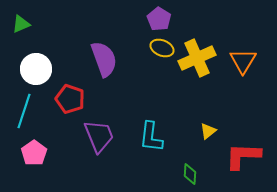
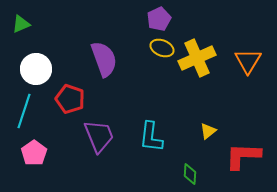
purple pentagon: rotated 15 degrees clockwise
orange triangle: moved 5 px right
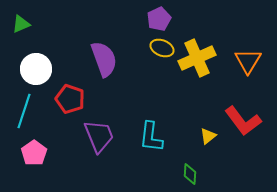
yellow triangle: moved 5 px down
red L-shape: moved 35 px up; rotated 129 degrees counterclockwise
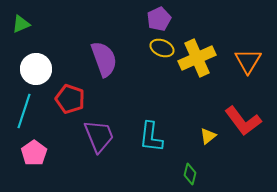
green diamond: rotated 10 degrees clockwise
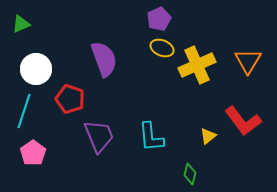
yellow cross: moved 7 px down
cyan L-shape: rotated 12 degrees counterclockwise
pink pentagon: moved 1 px left
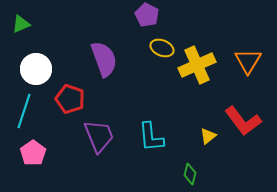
purple pentagon: moved 12 px left, 4 px up; rotated 20 degrees counterclockwise
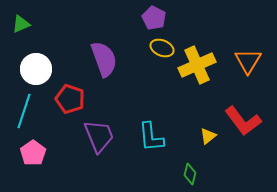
purple pentagon: moved 7 px right, 3 px down
